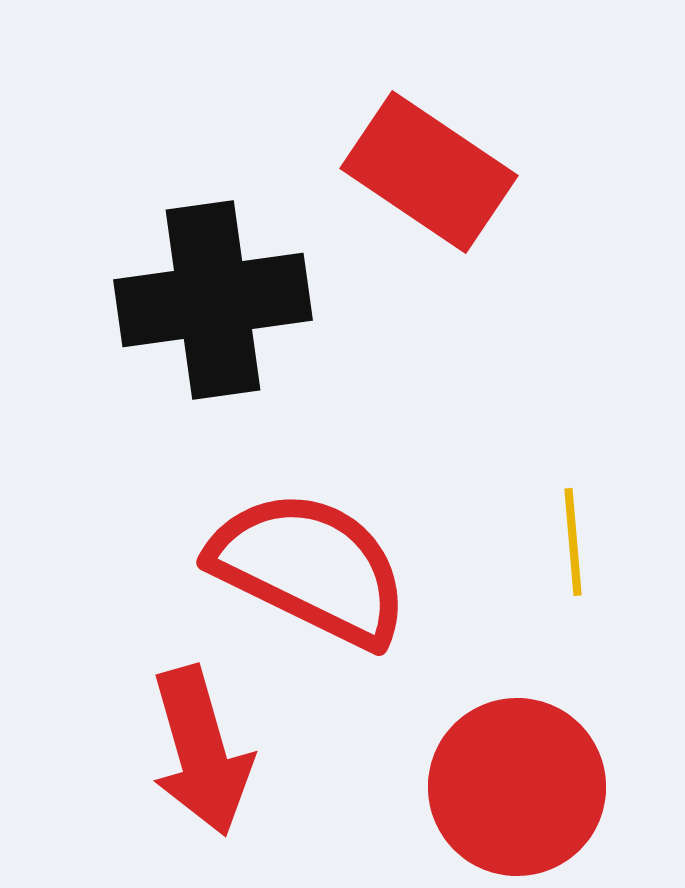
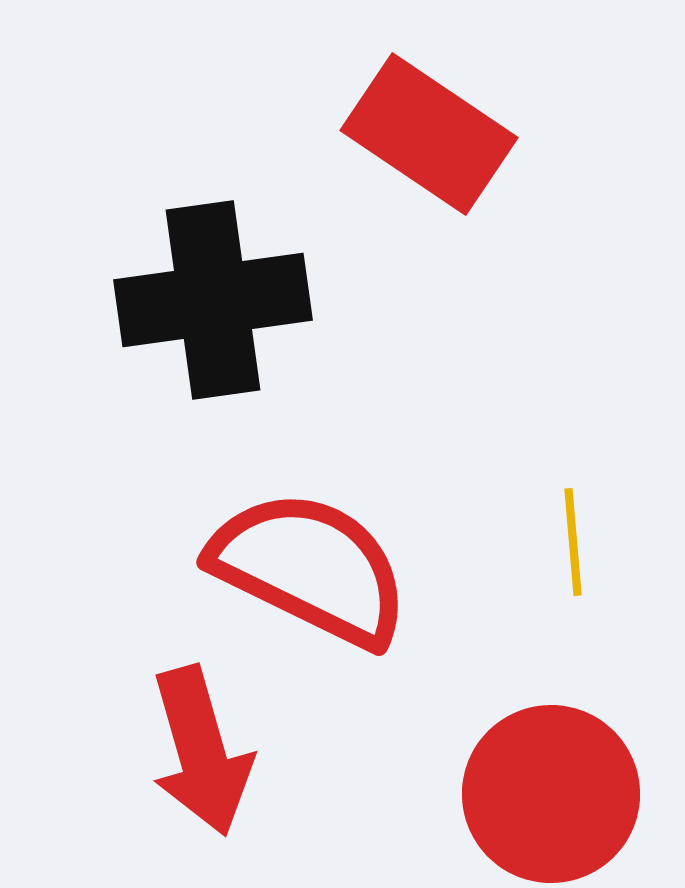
red rectangle: moved 38 px up
red circle: moved 34 px right, 7 px down
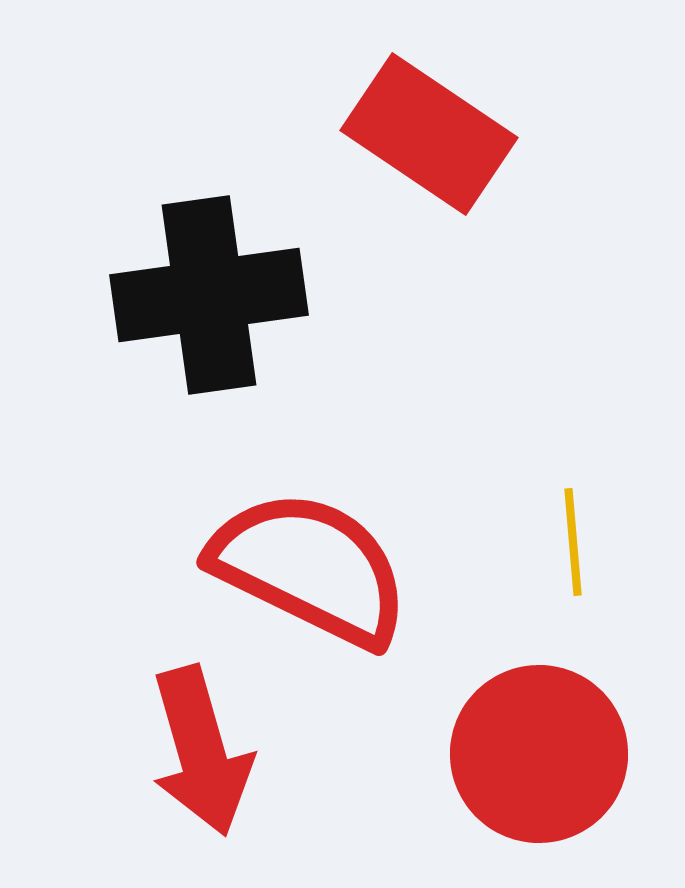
black cross: moved 4 px left, 5 px up
red circle: moved 12 px left, 40 px up
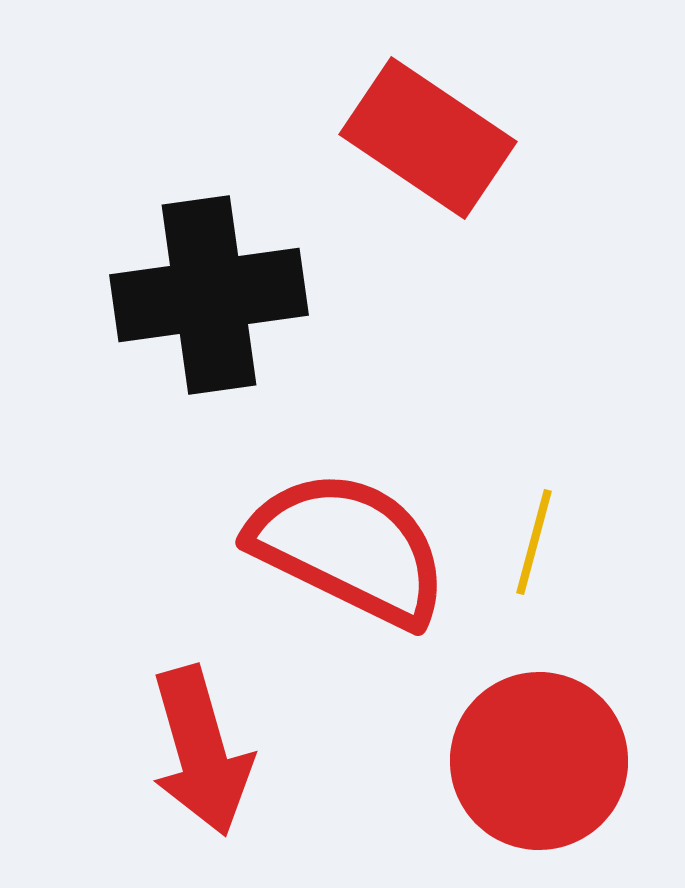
red rectangle: moved 1 px left, 4 px down
yellow line: moved 39 px left; rotated 20 degrees clockwise
red semicircle: moved 39 px right, 20 px up
red circle: moved 7 px down
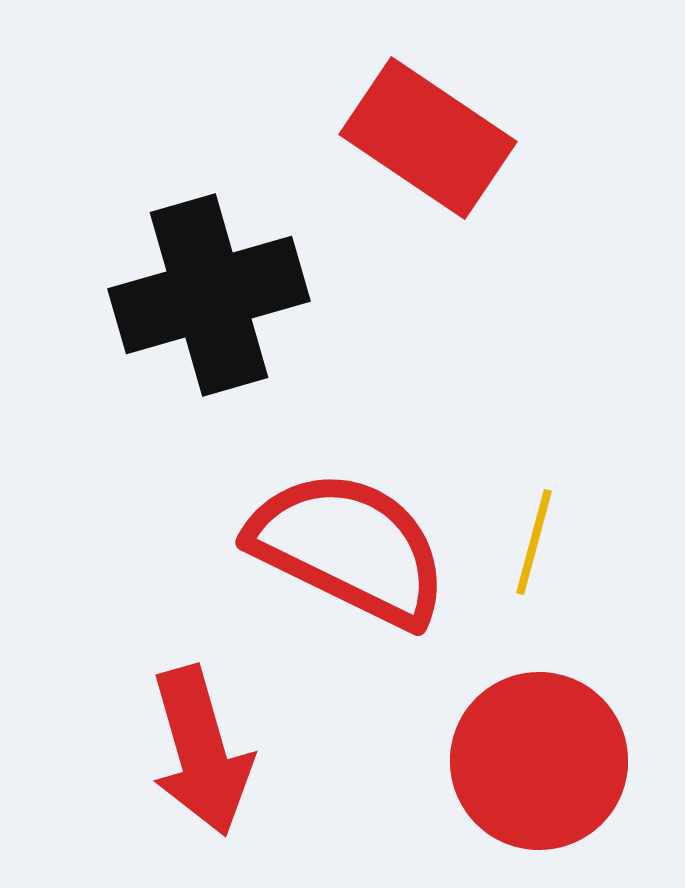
black cross: rotated 8 degrees counterclockwise
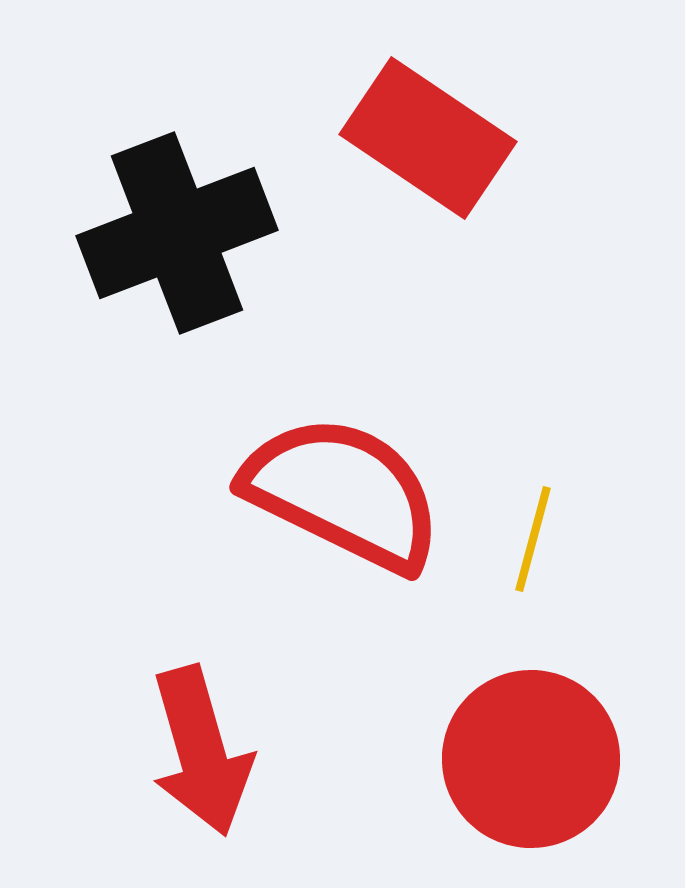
black cross: moved 32 px left, 62 px up; rotated 5 degrees counterclockwise
yellow line: moved 1 px left, 3 px up
red semicircle: moved 6 px left, 55 px up
red circle: moved 8 px left, 2 px up
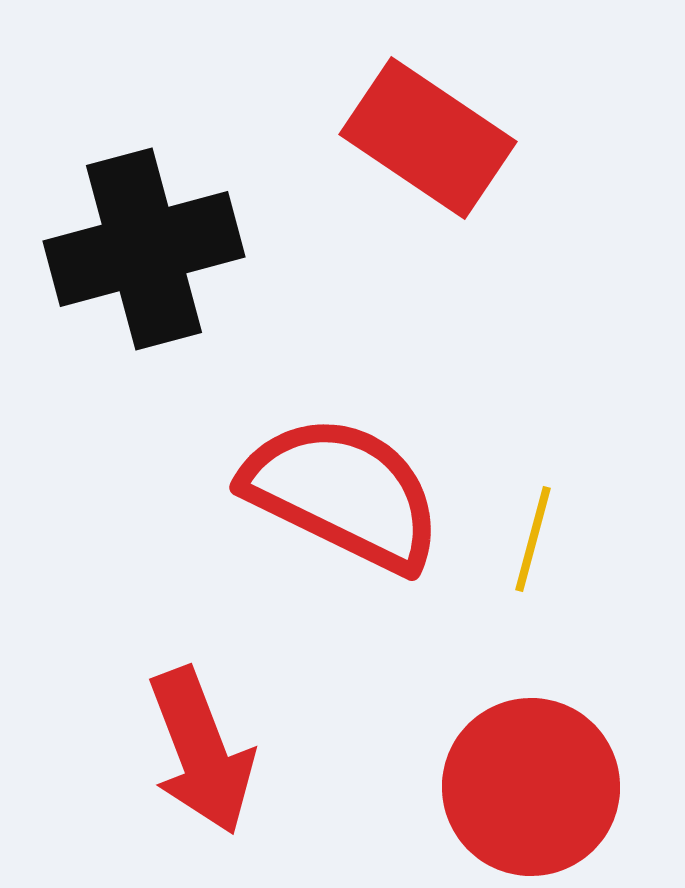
black cross: moved 33 px left, 16 px down; rotated 6 degrees clockwise
red arrow: rotated 5 degrees counterclockwise
red circle: moved 28 px down
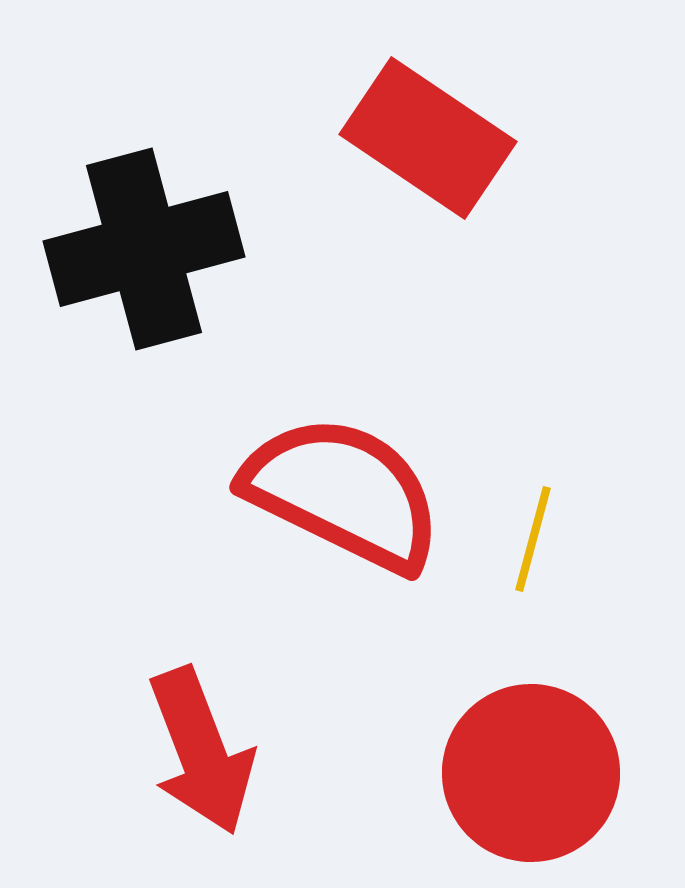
red circle: moved 14 px up
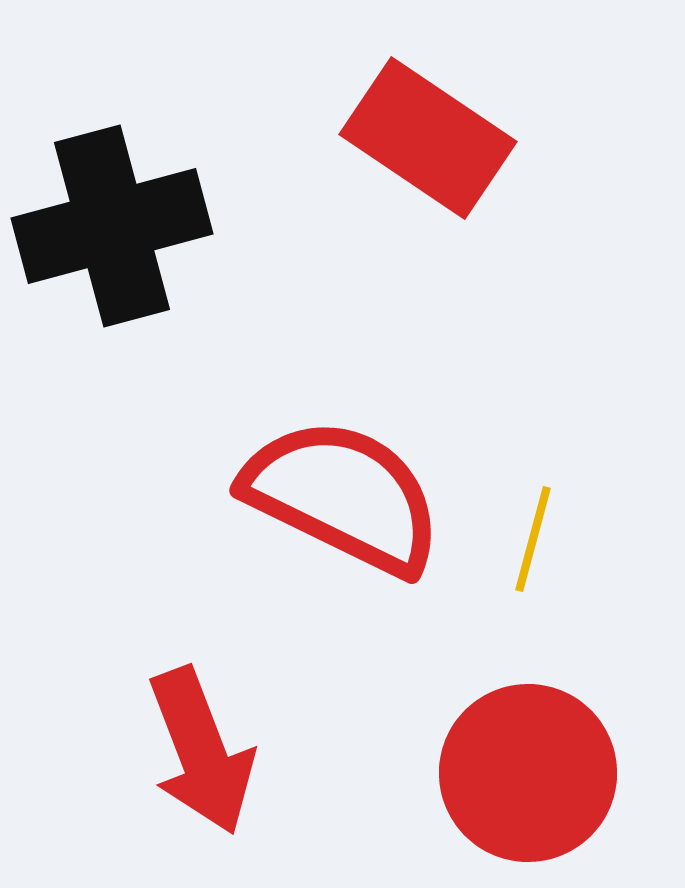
black cross: moved 32 px left, 23 px up
red semicircle: moved 3 px down
red circle: moved 3 px left
